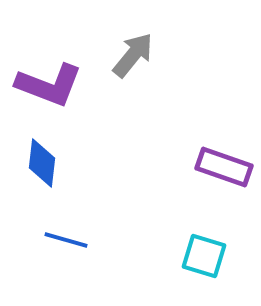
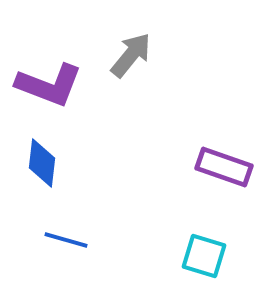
gray arrow: moved 2 px left
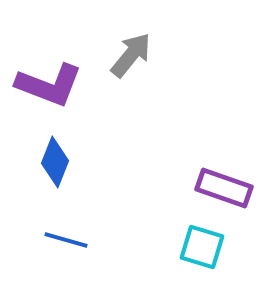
blue diamond: moved 13 px right, 1 px up; rotated 15 degrees clockwise
purple rectangle: moved 21 px down
cyan square: moved 2 px left, 9 px up
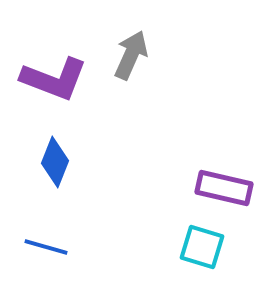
gray arrow: rotated 15 degrees counterclockwise
purple L-shape: moved 5 px right, 6 px up
purple rectangle: rotated 6 degrees counterclockwise
blue line: moved 20 px left, 7 px down
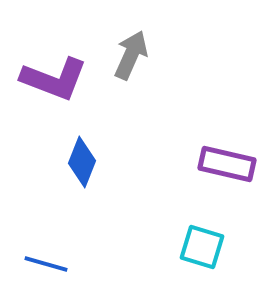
blue diamond: moved 27 px right
purple rectangle: moved 3 px right, 24 px up
blue line: moved 17 px down
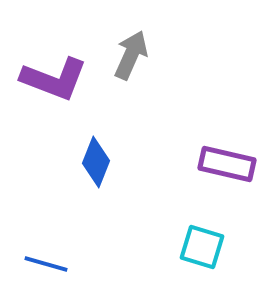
blue diamond: moved 14 px right
